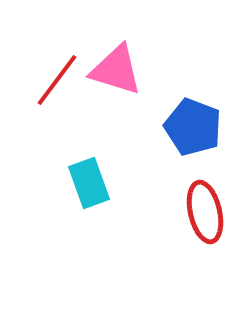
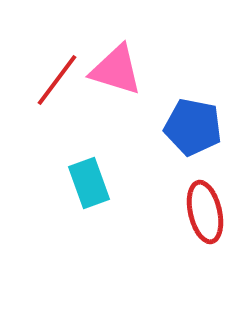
blue pentagon: rotated 10 degrees counterclockwise
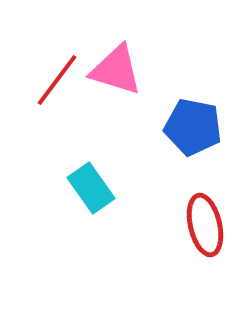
cyan rectangle: moved 2 px right, 5 px down; rotated 15 degrees counterclockwise
red ellipse: moved 13 px down
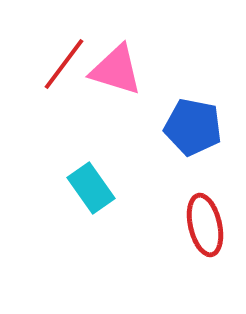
red line: moved 7 px right, 16 px up
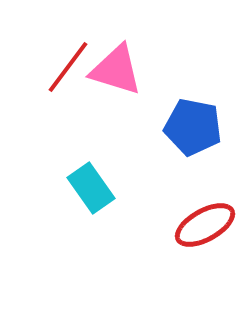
red line: moved 4 px right, 3 px down
red ellipse: rotated 74 degrees clockwise
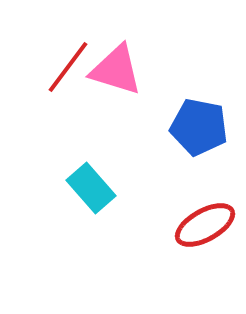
blue pentagon: moved 6 px right
cyan rectangle: rotated 6 degrees counterclockwise
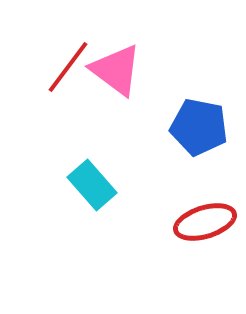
pink triangle: rotated 20 degrees clockwise
cyan rectangle: moved 1 px right, 3 px up
red ellipse: moved 3 px up; rotated 12 degrees clockwise
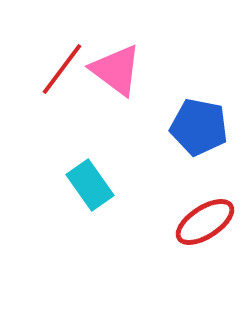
red line: moved 6 px left, 2 px down
cyan rectangle: moved 2 px left; rotated 6 degrees clockwise
red ellipse: rotated 16 degrees counterclockwise
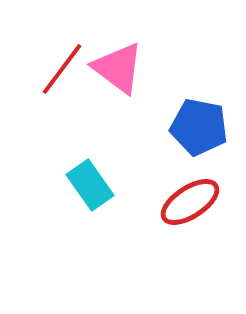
pink triangle: moved 2 px right, 2 px up
red ellipse: moved 15 px left, 20 px up
